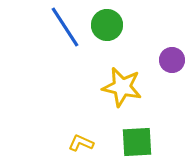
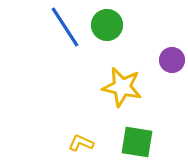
green square: rotated 12 degrees clockwise
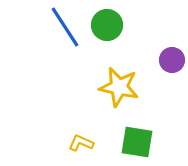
yellow star: moved 3 px left
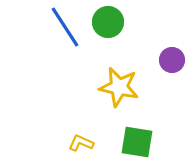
green circle: moved 1 px right, 3 px up
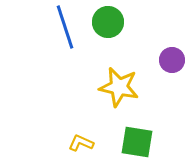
blue line: rotated 15 degrees clockwise
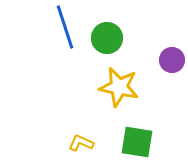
green circle: moved 1 px left, 16 px down
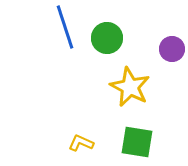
purple circle: moved 11 px up
yellow star: moved 11 px right; rotated 15 degrees clockwise
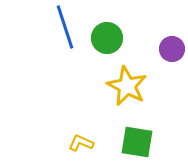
yellow star: moved 3 px left, 1 px up
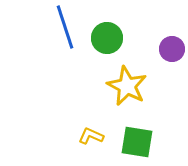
yellow L-shape: moved 10 px right, 7 px up
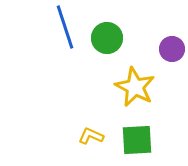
yellow star: moved 8 px right, 1 px down
green square: moved 2 px up; rotated 12 degrees counterclockwise
